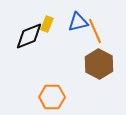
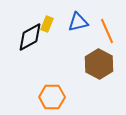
orange line: moved 12 px right
black diamond: moved 1 px right, 1 px down; rotated 8 degrees counterclockwise
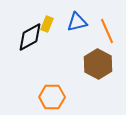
blue triangle: moved 1 px left
brown hexagon: moved 1 px left
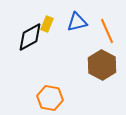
brown hexagon: moved 4 px right, 1 px down
orange hexagon: moved 2 px left, 1 px down; rotated 10 degrees clockwise
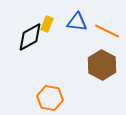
blue triangle: rotated 20 degrees clockwise
orange line: rotated 40 degrees counterclockwise
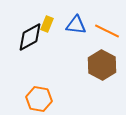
blue triangle: moved 1 px left, 3 px down
orange hexagon: moved 11 px left, 1 px down
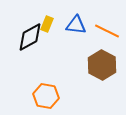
orange hexagon: moved 7 px right, 3 px up
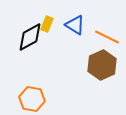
blue triangle: moved 1 px left; rotated 25 degrees clockwise
orange line: moved 6 px down
brown hexagon: rotated 8 degrees clockwise
orange hexagon: moved 14 px left, 3 px down
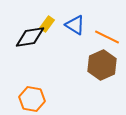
yellow rectangle: rotated 14 degrees clockwise
black diamond: rotated 20 degrees clockwise
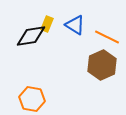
yellow rectangle: rotated 14 degrees counterclockwise
black diamond: moved 1 px right, 1 px up
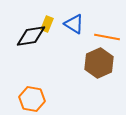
blue triangle: moved 1 px left, 1 px up
orange line: rotated 15 degrees counterclockwise
brown hexagon: moved 3 px left, 2 px up
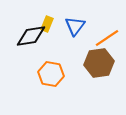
blue triangle: moved 1 px right, 2 px down; rotated 35 degrees clockwise
orange line: moved 1 px down; rotated 45 degrees counterclockwise
brown hexagon: rotated 16 degrees clockwise
orange hexagon: moved 19 px right, 25 px up
